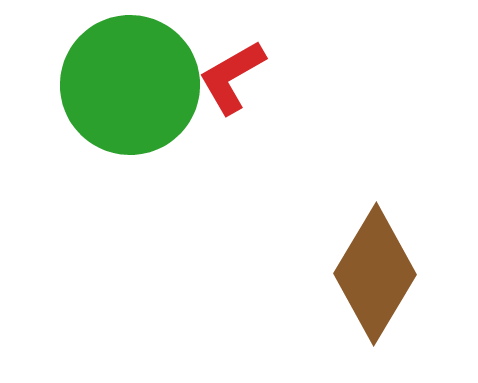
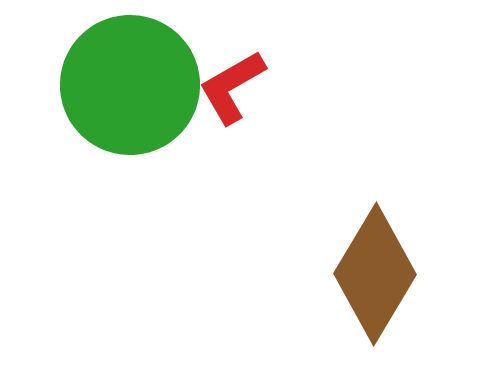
red L-shape: moved 10 px down
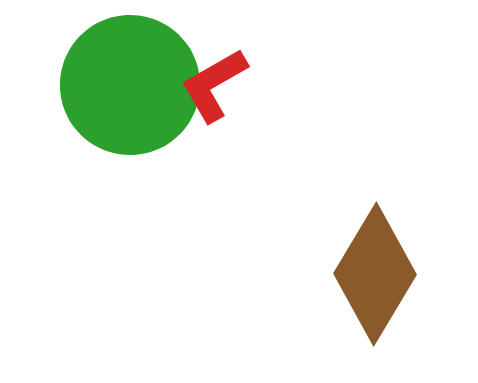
red L-shape: moved 18 px left, 2 px up
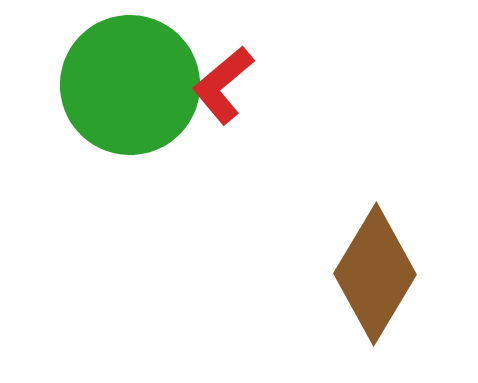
red L-shape: moved 9 px right; rotated 10 degrees counterclockwise
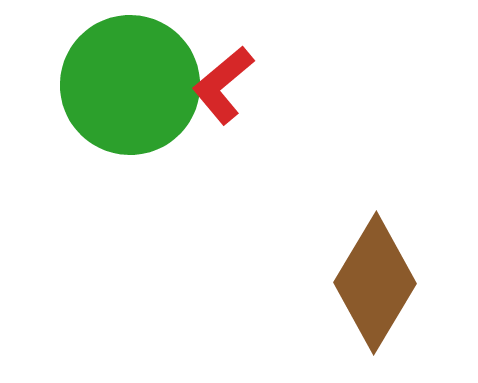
brown diamond: moved 9 px down
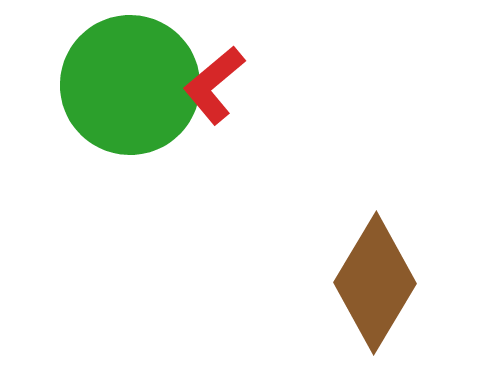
red L-shape: moved 9 px left
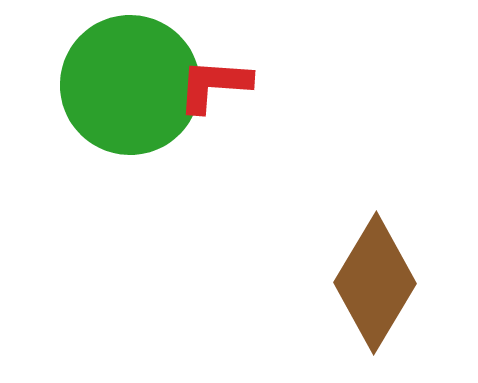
red L-shape: rotated 44 degrees clockwise
